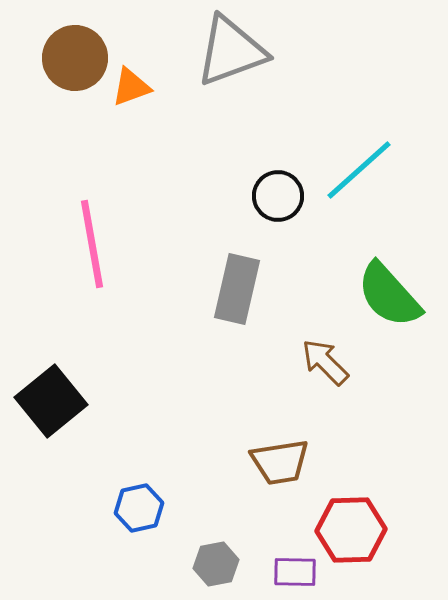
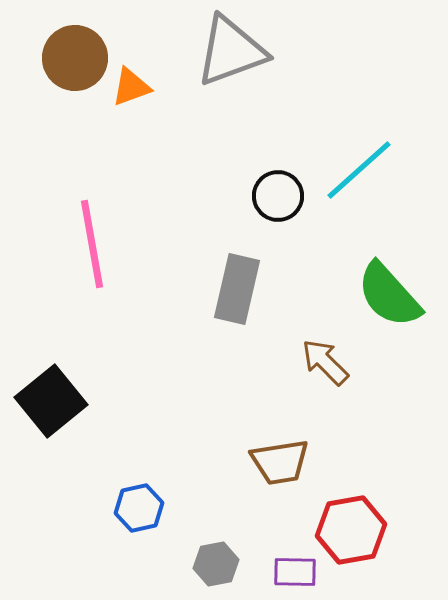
red hexagon: rotated 8 degrees counterclockwise
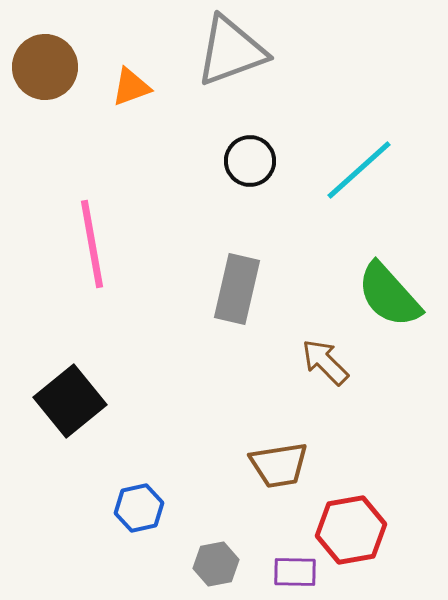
brown circle: moved 30 px left, 9 px down
black circle: moved 28 px left, 35 px up
black square: moved 19 px right
brown trapezoid: moved 1 px left, 3 px down
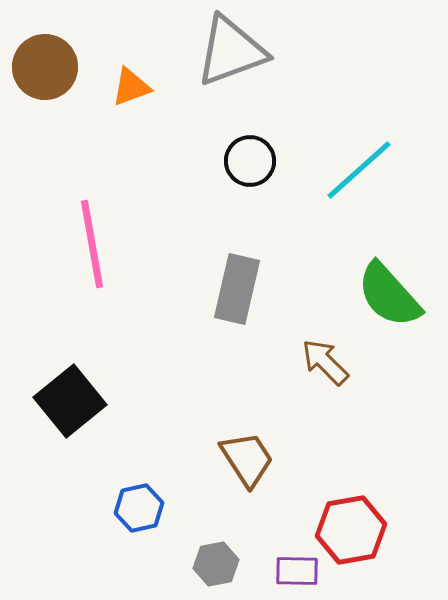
brown trapezoid: moved 32 px left, 6 px up; rotated 114 degrees counterclockwise
purple rectangle: moved 2 px right, 1 px up
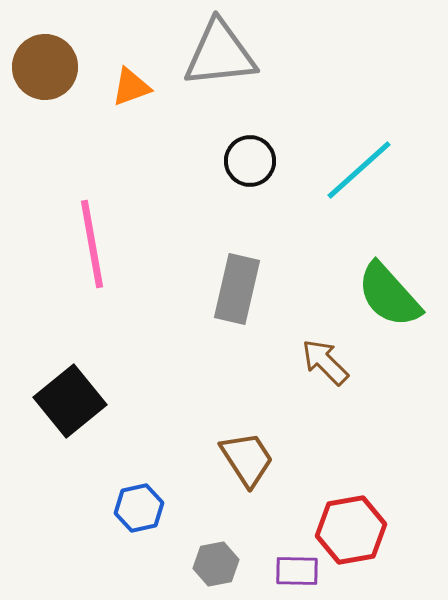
gray triangle: moved 11 px left, 3 px down; rotated 14 degrees clockwise
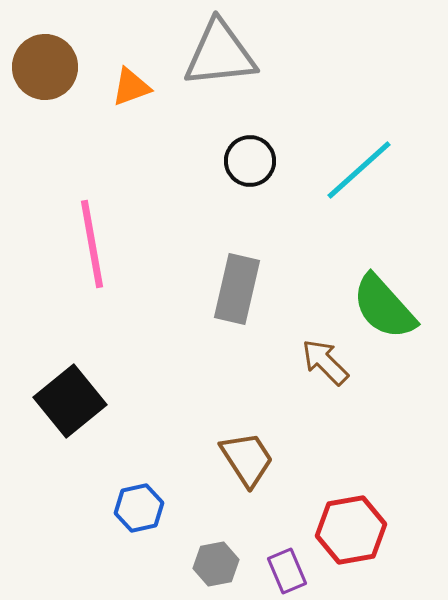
green semicircle: moved 5 px left, 12 px down
purple rectangle: moved 10 px left; rotated 66 degrees clockwise
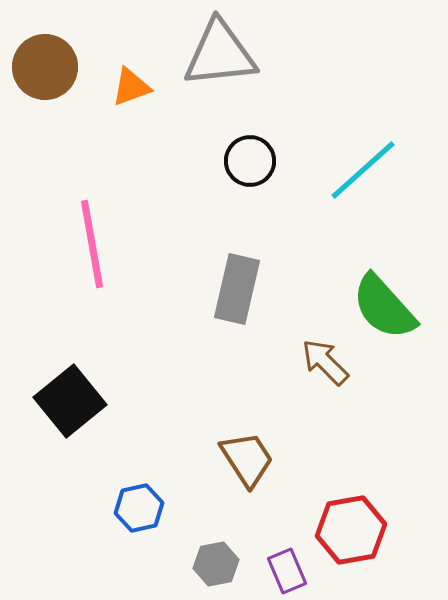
cyan line: moved 4 px right
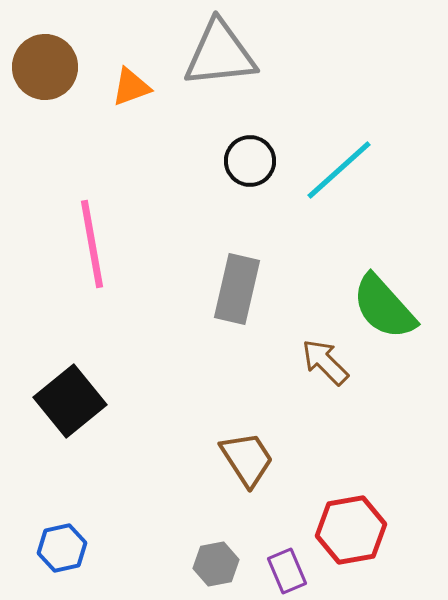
cyan line: moved 24 px left
blue hexagon: moved 77 px left, 40 px down
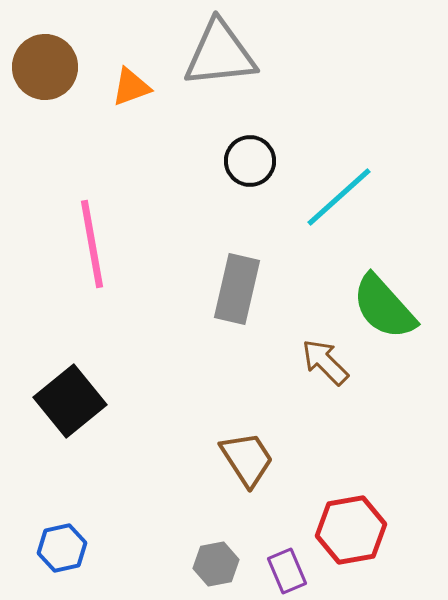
cyan line: moved 27 px down
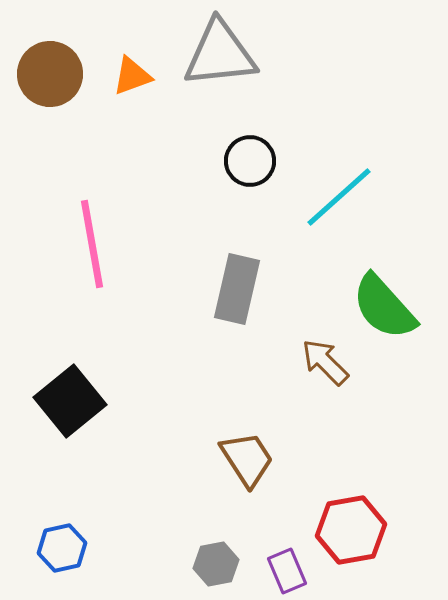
brown circle: moved 5 px right, 7 px down
orange triangle: moved 1 px right, 11 px up
